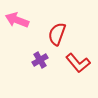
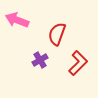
red L-shape: rotated 95 degrees counterclockwise
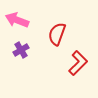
purple cross: moved 19 px left, 10 px up
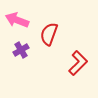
red semicircle: moved 8 px left
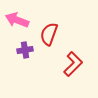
purple cross: moved 4 px right; rotated 21 degrees clockwise
red L-shape: moved 5 px left, 1 px down
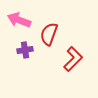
pink arrow: moved 2 px right
red L-shape: moved 5 px up
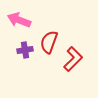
red semicircle: moved 8 px down
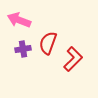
red semicircle: moved 1 px left, 1 px down
purple cross: moved 2 px left, 1 px up
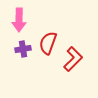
pink arrow: rotated 110 degrees counterclockwise
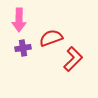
red semicircle: moved 3 px right, 5 px up; rotated 50 degrees clockwise
purple cross: moved 1 px up
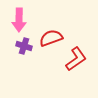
purple cross: moved 1 px right, 2 px up; rotated 28 degrees clockwise
red L-shape: moved 3 px right; rotated 10 degrees clockwise
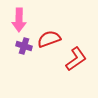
red semicircle: moved 2 px left, 1 px down
